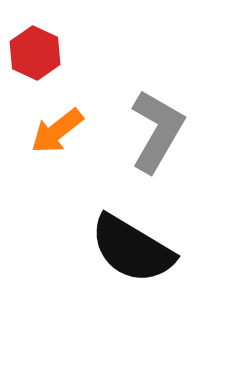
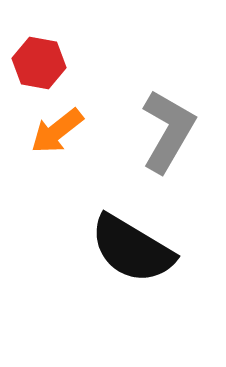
red hexagon: moved 4 px right, 10 px down; rotated 15 degrees counterclockwise
gray L-shape: moved 11 px right
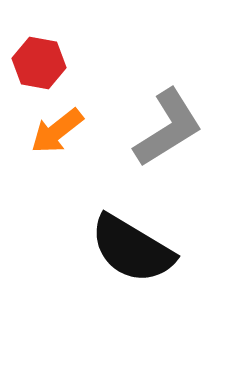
gray L-shape: moved 3 px up; rotated 28 degrees clockwise
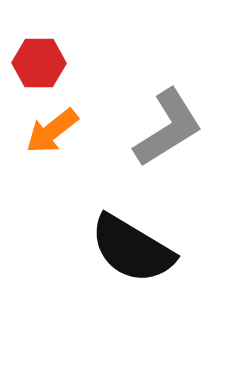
red hexagon: rotated 9 degrees counterclockwise
orange arrow: moved 5 px left
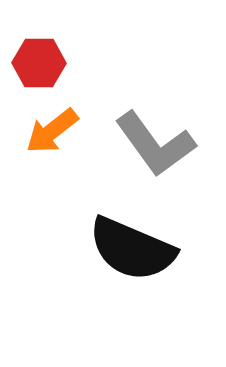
gray L-shape: moved 13 px left, 16 px down; rotated 86 degrees clockwise
black semicircle: rotated 8 degrees counterclockwise
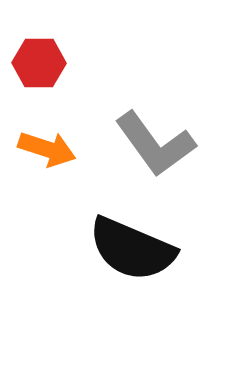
orange arrow: moved 5 px left, 18 px down; rotated 124 degrees counterclockwise
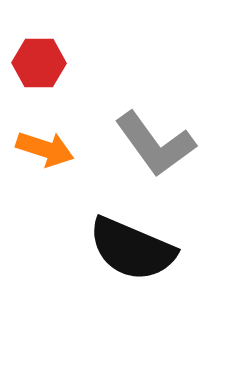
orange arrow: moved 2 px left
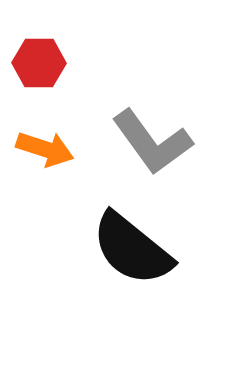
gray L-shape: moved 3 px left, 2 px up
black semicircle: rotated 16 degrees clockwise
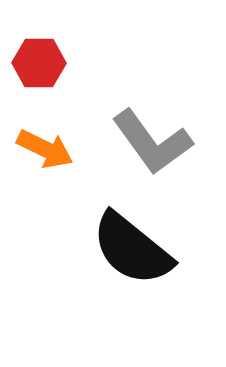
orange arrow: rotated 8 degrees clockwise
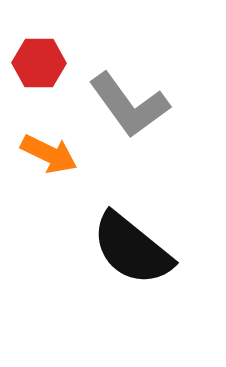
gray L-shape: moved 23 px left, 37 px up
orange arrow: moved 4 px right, 5 px down
